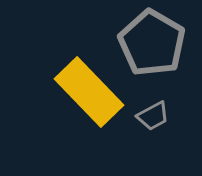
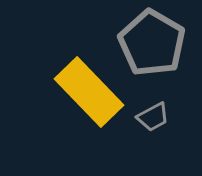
gray trapezoid: moved 1 px down
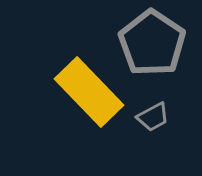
gray pentagon: rotated 4 degrees clockwise
